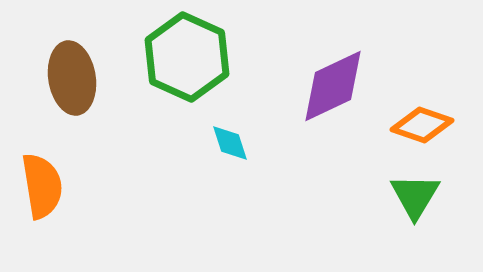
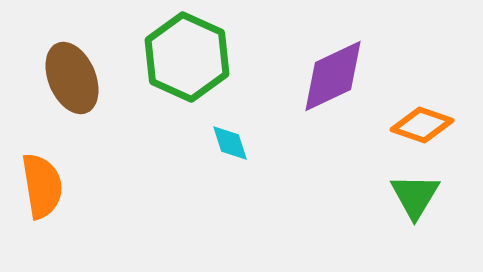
brown ellipse: rotated 14 degrees counterclockwise
purple diamond: moved 10 px up
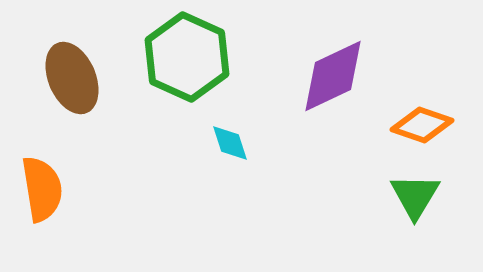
orange semicircle: moved 3 px down
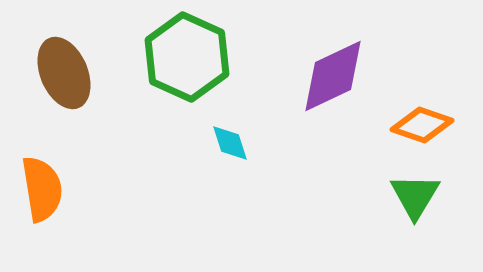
brown ellipse: moved 8 px left, 5 px up
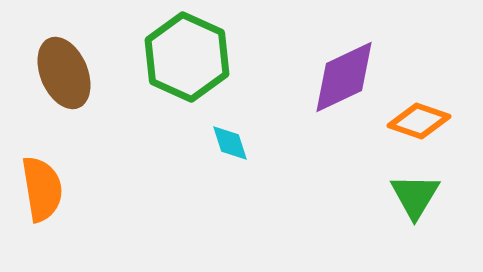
purple diamond: moved 11 px right, 1 px down
orange diamond: moved 3 px left, 4 px up
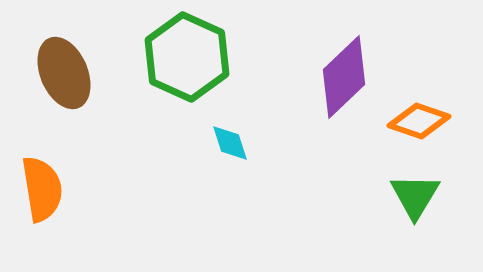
purple diamond: rotated 18 degrees counterclockwise
